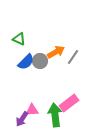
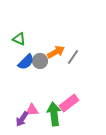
green arrow: moved 1 px left, 1 px up
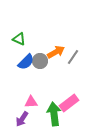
pink triangle: moved 1 px left, 8 px up
